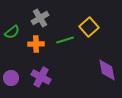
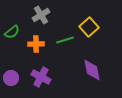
gray cross: moved 1 px right, 3 px up
purple diamond: moved 15 px left
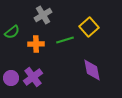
gray cross: moved 2 px right
purple cross: moved 8 px left; rotated 24 degrees clockwise
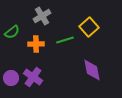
gray cross: moved 1 px left, 1 px down
purple cross: rotated 18 degrees counterclockwise
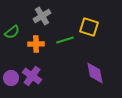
yellow square: rotated 30 degrees counterclockwise
purple diamond: moved 3 px right, 3 px down
purple cross: moved 1 px left, 1 px up
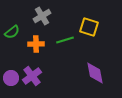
purple cross: rotated 18 degrees clockwise
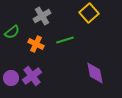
yellow square: moved 14 px up; rotated 30 degrees clockwise
orange cross: rotated 28 degrees clockwise
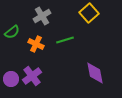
purple circle: moved 1 px down
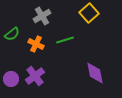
green semicircle: moved 2 px down
purple cross: moved 3 px right
